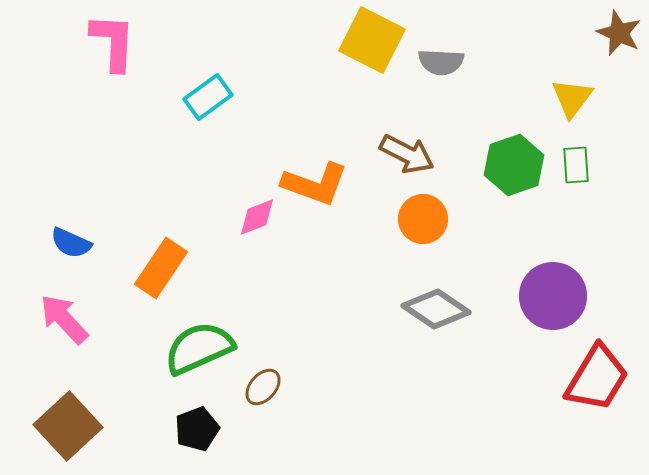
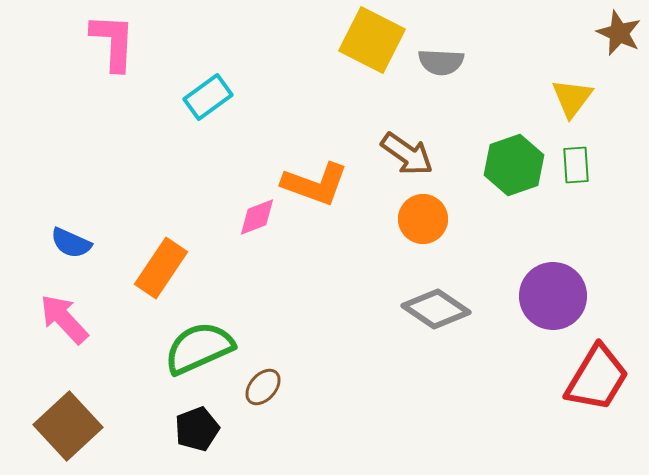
brown arrow: rotated 8 degrees clockwise
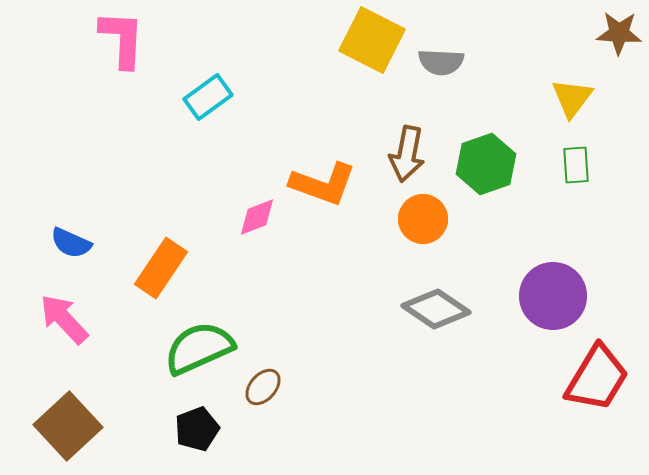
brown star: rotated 21 degrees counterclockwise
pink L-shape: moved 9 px right, 3 px up
brown arrow: rotated 66 degrees clockwise
green hexagon: moved 28 px left, 1 px up
orange L-shape: moved 8 px right
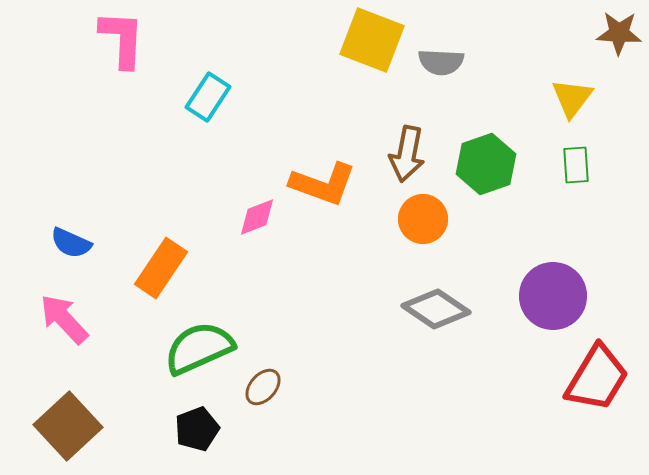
yellow square: rotated 6 degrees counterclockwise
cyan rectangle: rotated 21 degrees counterclockwise
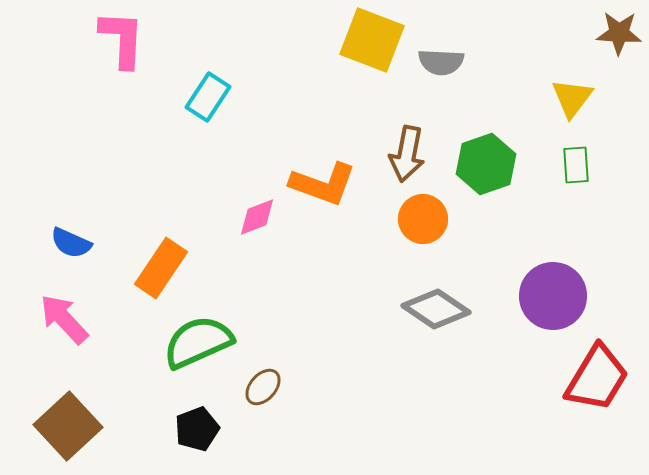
green semicircle: moved 1 px left, 6 px up
